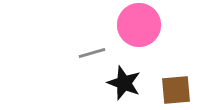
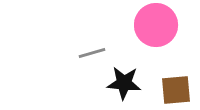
pink circle: moved 17 px right
black star: rotated 16 degrees counterclockwise
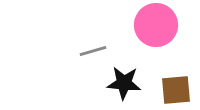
gray line: moved 1 px right, 2 px up
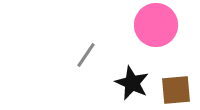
gray line: moved 7 px left, 4 px down; rotated 40 degrees counterclockwise
black star: moved 8 px right; rotated 20 degrees clockwise
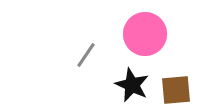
pink circle: moved 11 px left, 9 px down
black star: moved 2 px down
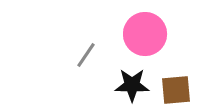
black star: rotated 24 degrees counterclockwise
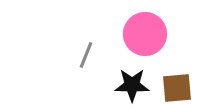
gray line: rotated 12 degrees counterclockwise
brown square: moved 1 px right, 2 px up
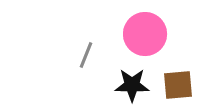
brown square: moved 1 px right, 3 px up
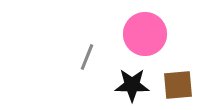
gray line: moved 1 px right, 2 px down
